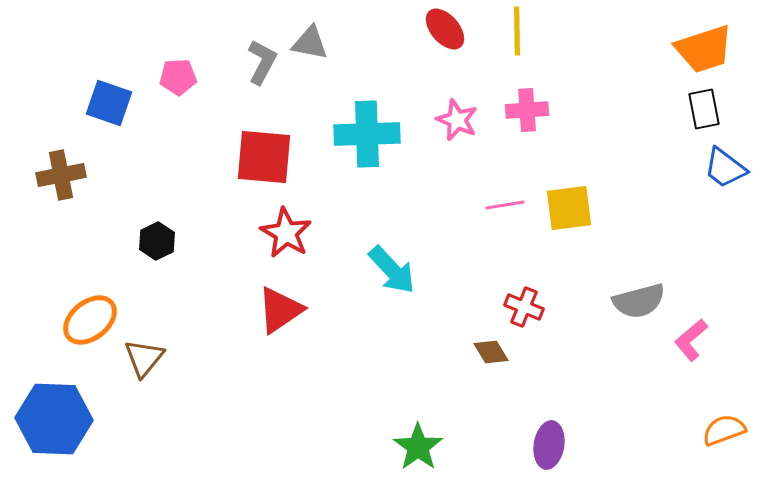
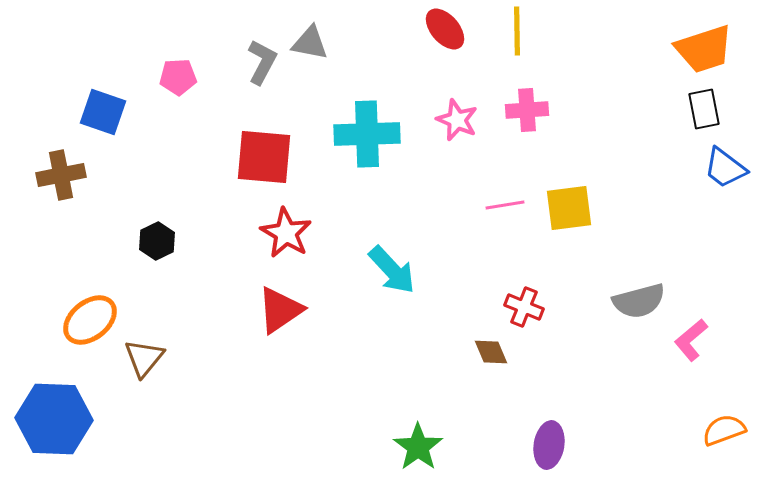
blue square: moved 6 px left, 9 px down
brown diamond: rotated 9 degrees clockwise
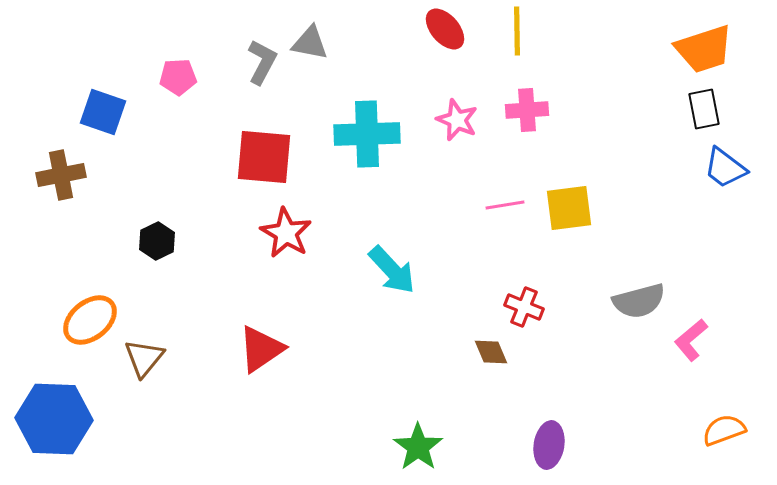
red triangle: moved 19 px left, 39 px down
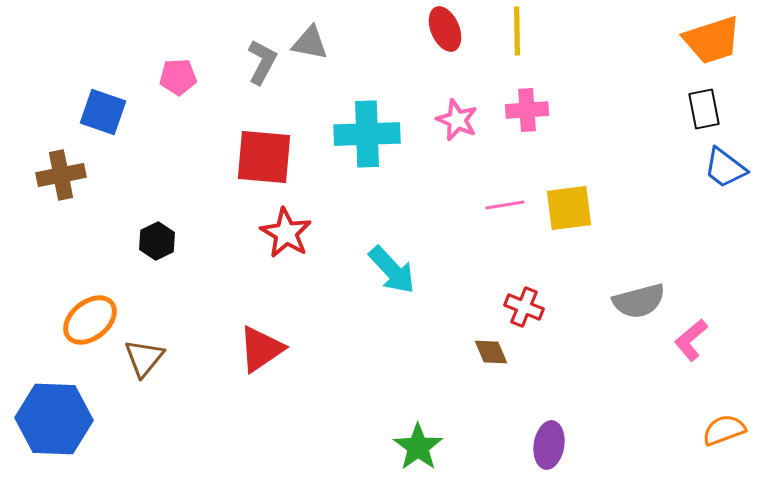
red ellipse: rotated 18 degrees clockwise
orange trapezoid: moved 8 px right, 9 px up
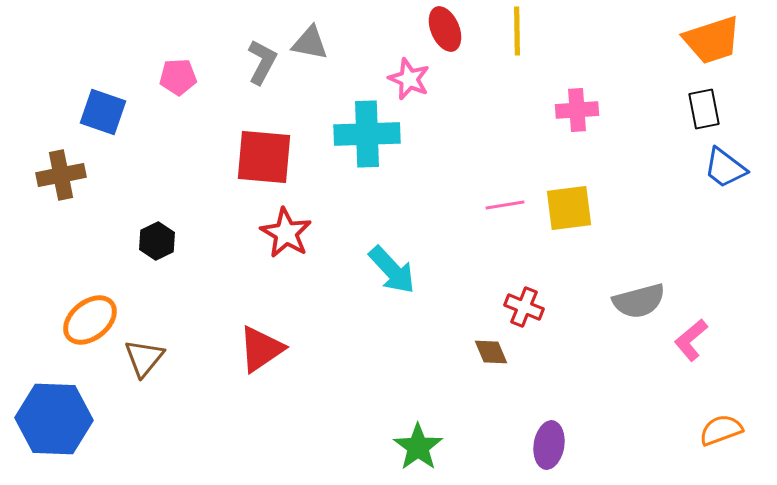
pink cross: moved 50 px right
pink star: moved 48 px left, 41 px up
orange semicircle: moved 3 px left
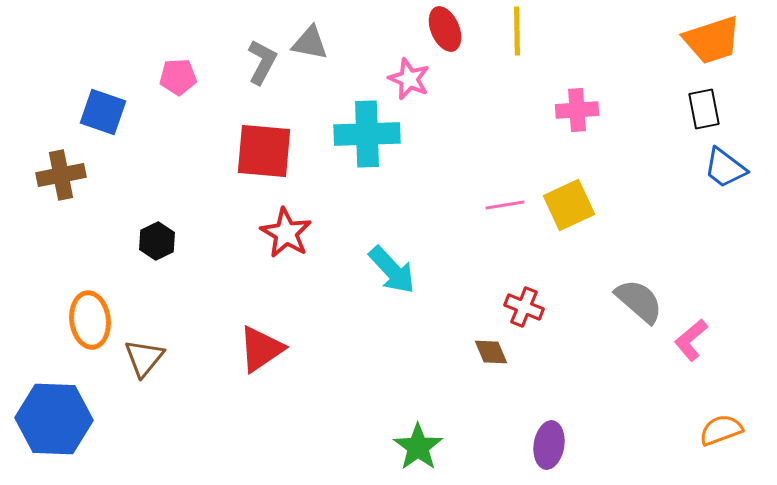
red square: moved 6 px up
yellow square: moved 3 px up; rotated 18 degrees counterclockwise
gray semicircle: rotated 124 degrees counterclockwise
orange ellipse: rotated 58 degrees counterclockwise
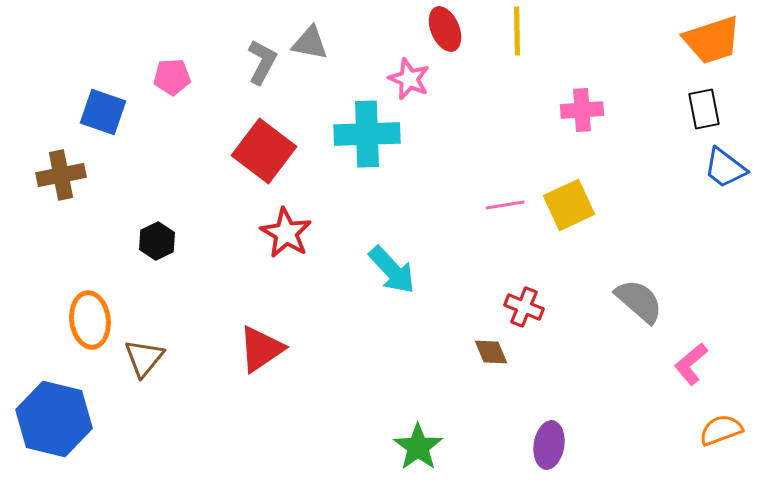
pink pentagon: moved 6 px left
pink cross: moved 5 px right
red square: rotated 32 degrees clockwise
pink L-shape: moved 24 px down
blue hexagon: rotated 12 degrees clockwise
